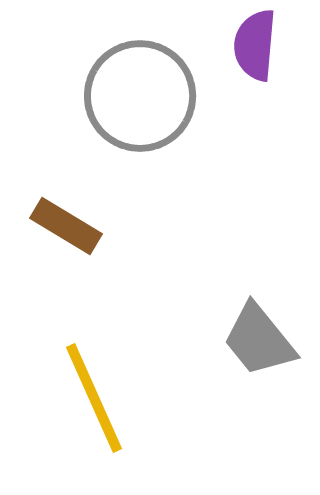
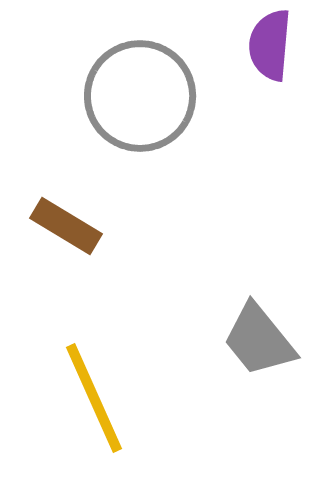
purple semicircle: moved 15 px right
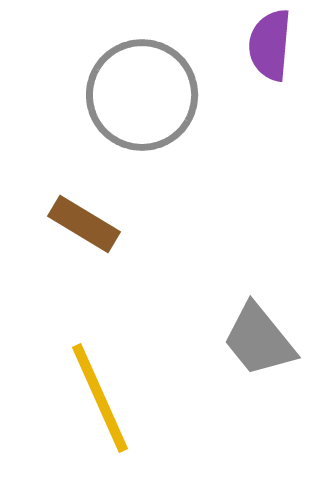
gray circle: moved 2 px right, 1 px up
brown rectangle: moved 18 px right, 2 px up
yellow line: moved 6 px right
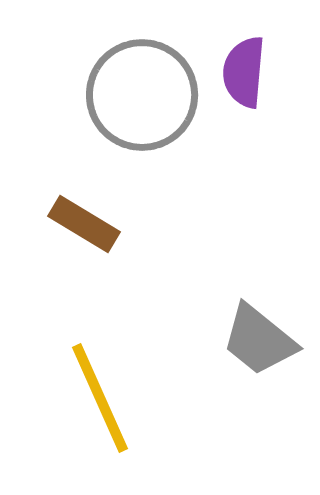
purple semicircle: moved 26 px left, 27 px down
gray trapezoid: rotated 12 degrees counterclockwise
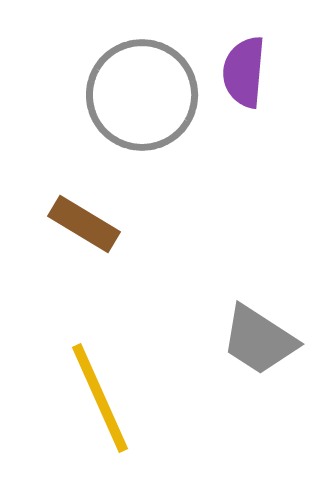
gray trapezoid: rotated 6 degrees counterclockwise
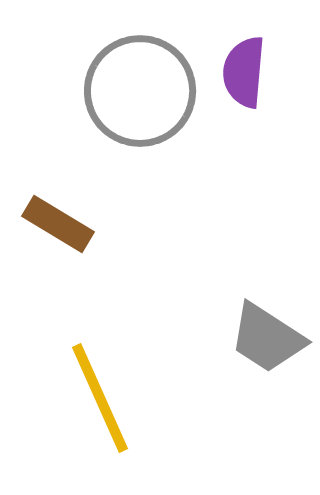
gray circle: moved 2 px left, 4 px up
brown rectangle: moved 26 px left
gray trapezoid: moved 8 px right, 2 px up
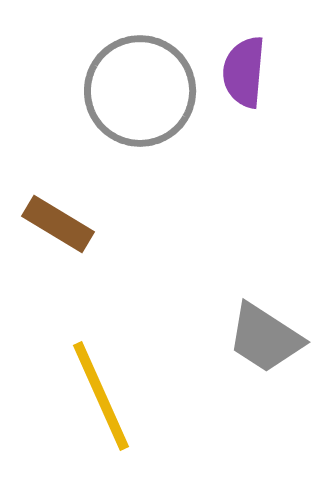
gray trapezoid: moved 2 px left
yellow line: moved 1 px right, 2 px up
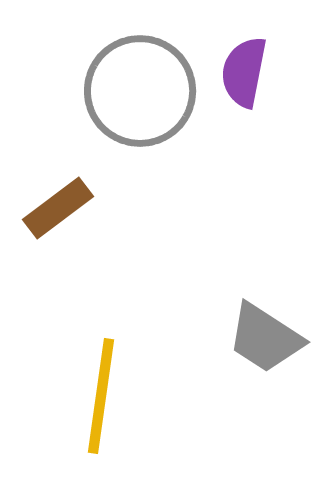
purple semicircle: rotated 6 degrees clockwise
brown rectangle: moved 16 px up; rotated 68 degrees counterclockwise
yellow line: rotated 32 degrees clockwise
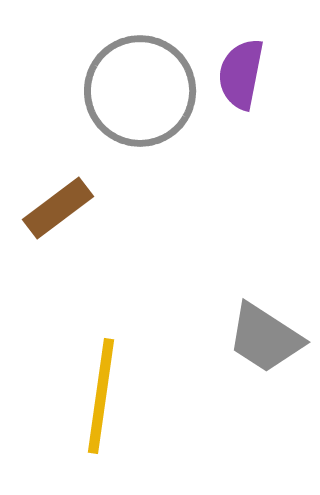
purple semicircle: moved 3 px left, 2 px down
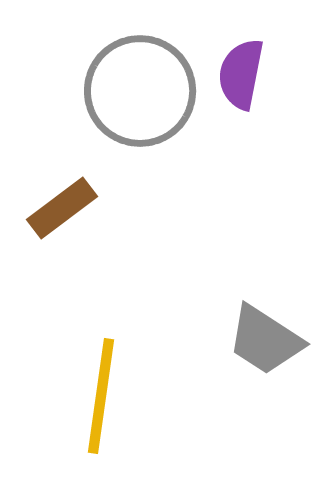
brown rectangle: moved 4 px right
gray trapezoid: moved 2 px down
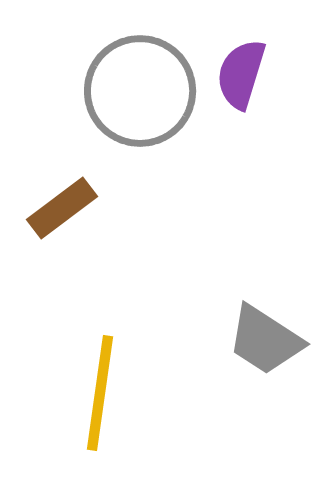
purple semicircle: rotated 6 degrees clockwise
yellow line: moved 1 px left, 3 px up
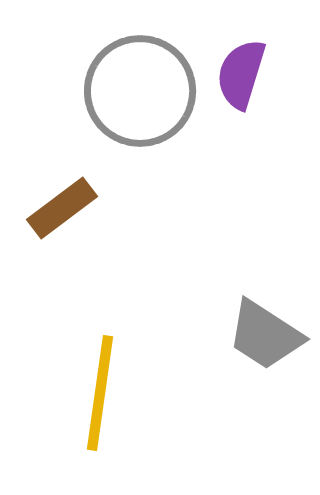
gray trapezoid: moved 5 px up
